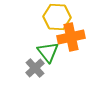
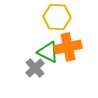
orange cross: moved 3 px left, 10 px down
green triangle: rotated 25 degrees counterclockwise
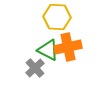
green triangle: moved 2 px up
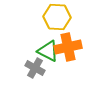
green triangle: moved 1 px down
gray cross: rotated 18 degrees counterclockwise
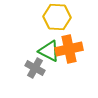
orange cross: moved 1 px right, 2 px down
green triangle: moved 1 px right
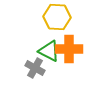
orange cross: rotated 12 degrees clockwise
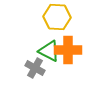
orange cross: moved 1 px left, 1 px down
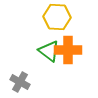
green triangle: rotated 10 degrees clockwise
gray cross: moved 15 px left, 14 px down
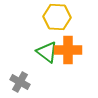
green triangle: moved 2 px left, 1 px down
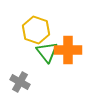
yellow hexagon: moved 21 px left, 13 px down; rotated 16 degrees clockwise
green triangle: rotated 15 degrees clockwise
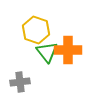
gray cross: rotated 36 degrees counterclockwise
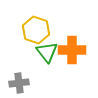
orange cross: moved 4 px right
gray cross: moved 1 px left, 1 px down
